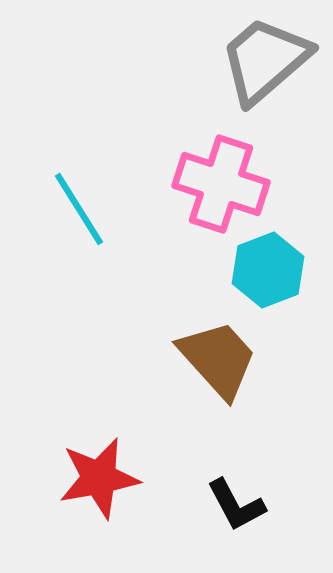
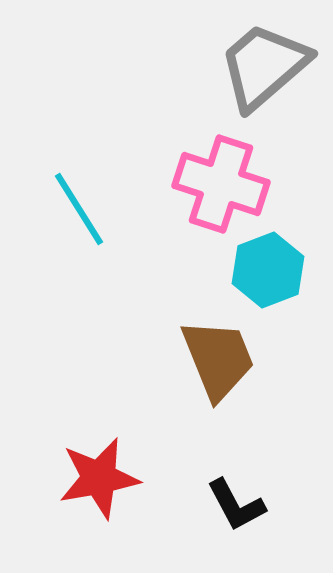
gray trapezoid: moved 1 px left, 6 px down
brown trapezoid: rotated 20 degrees clockwise
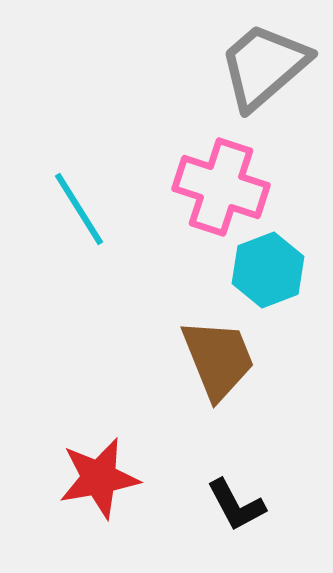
pink cross: moved 3 px down
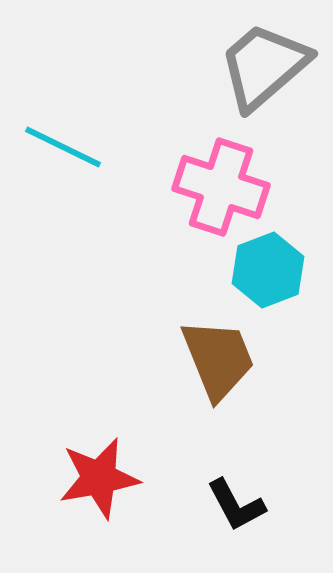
cyan line: moved 16 px left, 62 px up; rotated 32 degrees counterclockwise
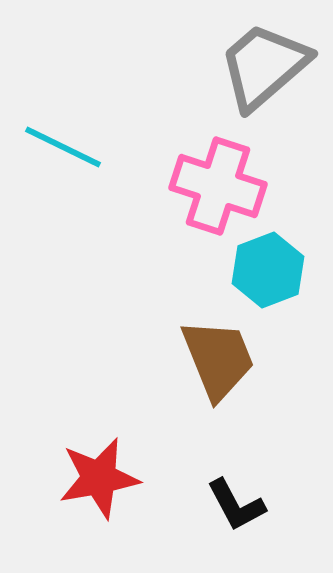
pink cross: moved 3 px left, 1 px up
